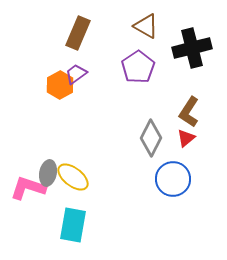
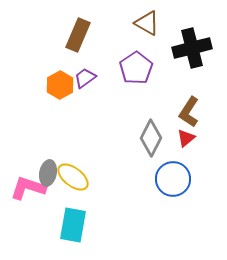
brown triangle: moved 1 px right, 3 px up
brown rectangle: moved 2 px down
purple pentagon: moved 2 px left, 1 px down
purple trapezoid: moved 9 px right, 4 px down
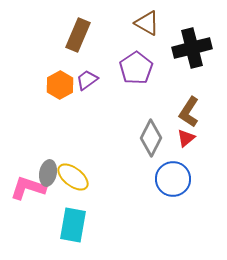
purple trapezoid: moved 2 px right, 2 px down
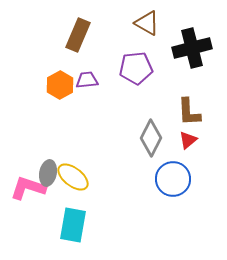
purple pentagon: rotated 28 degrees clockwise
purple trapezoid: rotated 30 degrees clockwise
brown L-shape: rotated 36 degrees counterclockwise
red triangle: moved 2 px right, 2 px down
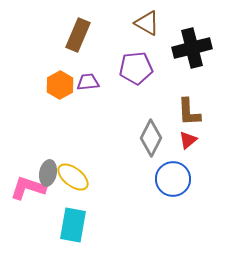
purple trapezoid: moved 1 px right, 2 px down
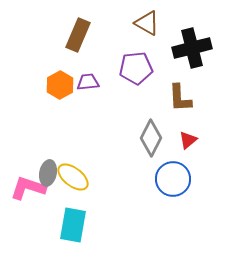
brown L-shape: moved 9 px left, 14 px up
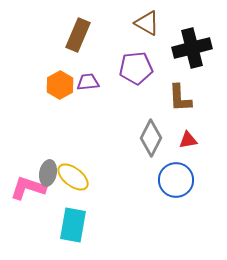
red triangle: rotated 30 degrees clockwise
blue circle: moved 3 px right, 1 px down
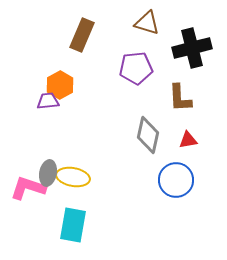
brown triangle: rotated 12 degrees counterclockwise
brown rectangle: moved 4 px right
purple trapezoid: moved 40 px left, 19 px down
gray diamond: moved 3 px left, 3 px up; rotated 15 degrees counterclockwise
yellow ellipse: rotated 28 degrees counterclockwise
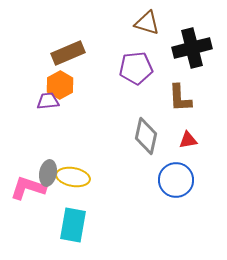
brown rectangle: moved 14 px left, 18 px down; rotated 44 degrees clockwise
gray diamond: moved 2 px left, 1 px down
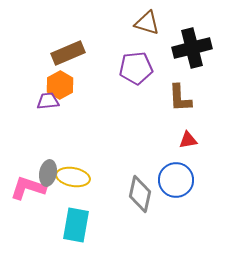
gray diamond: moved 6 px left, 58 px down
cyan rectangle: moved 3 px right
